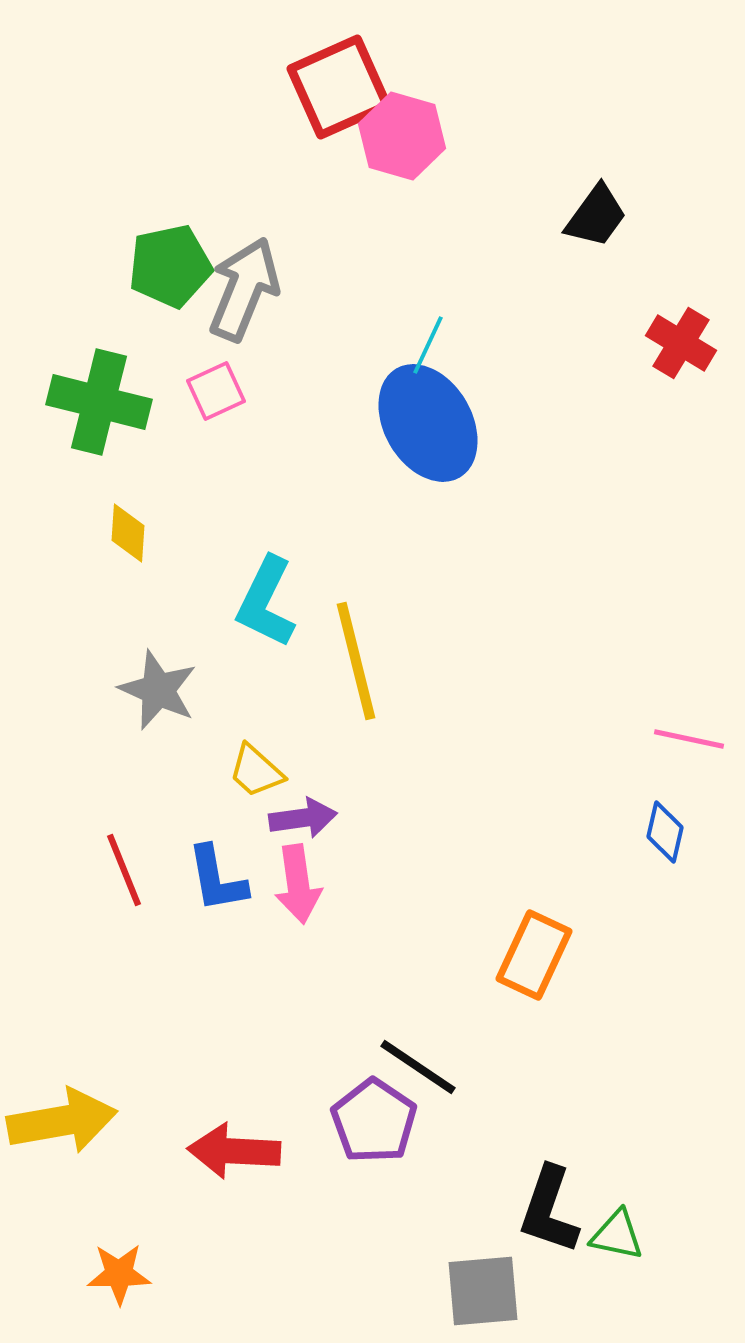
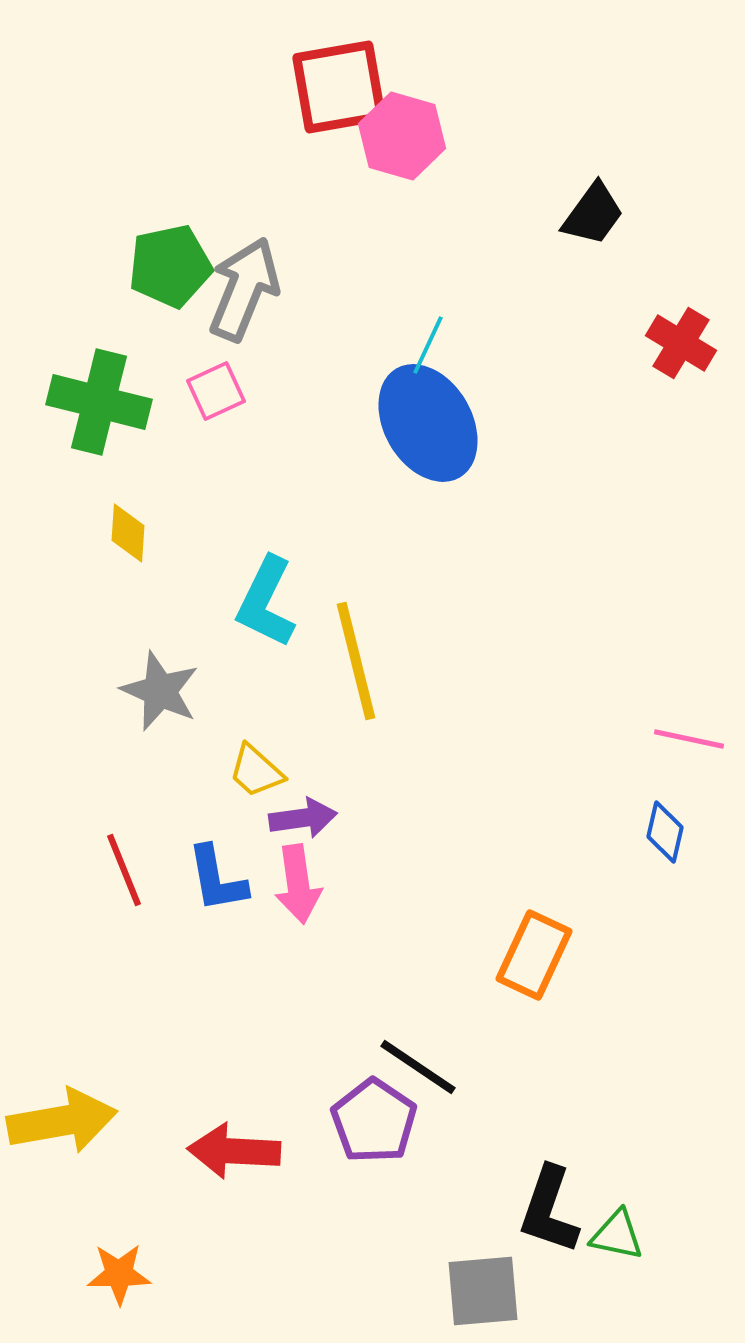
red square: rotated 14 degrees clockwise
black trapezoid: moved 3 px left, 2 px up
gray star: moved 2 px right, 1 px down
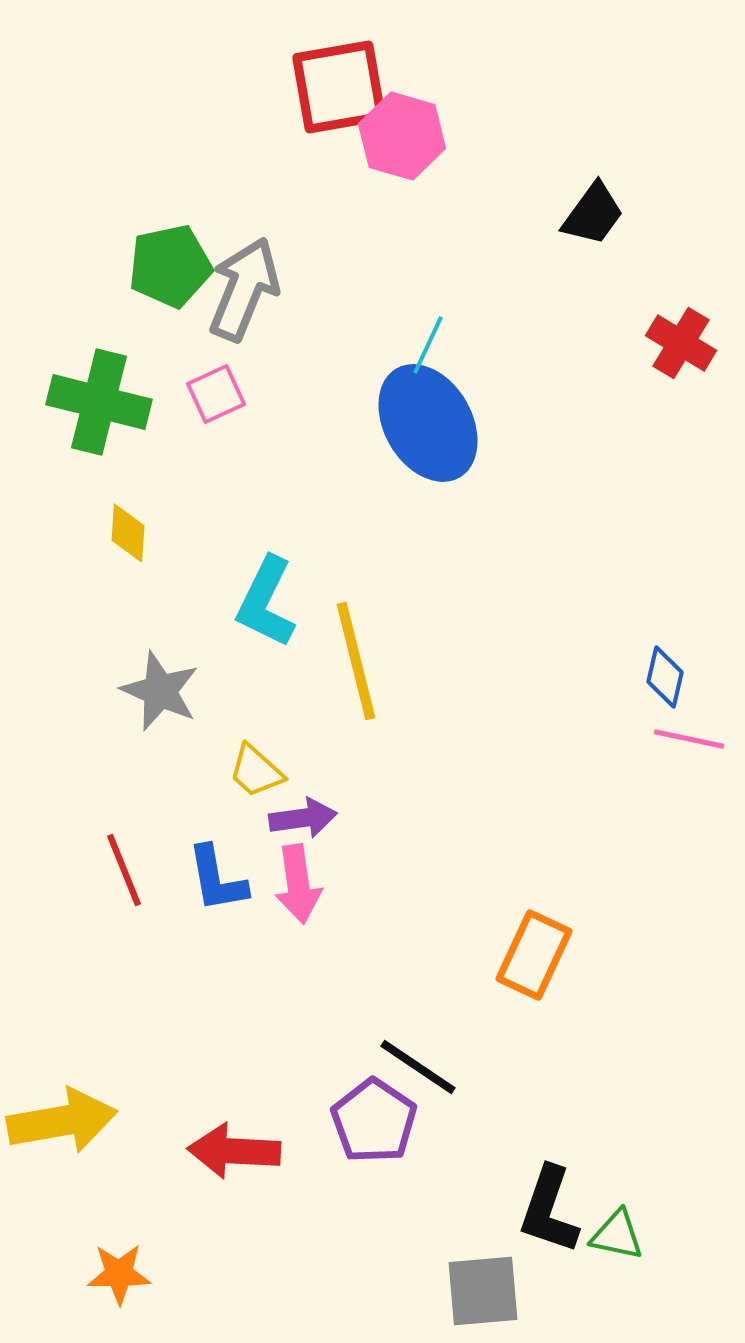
pink square: moved 3 px down
blue diamond: moved 155 px up
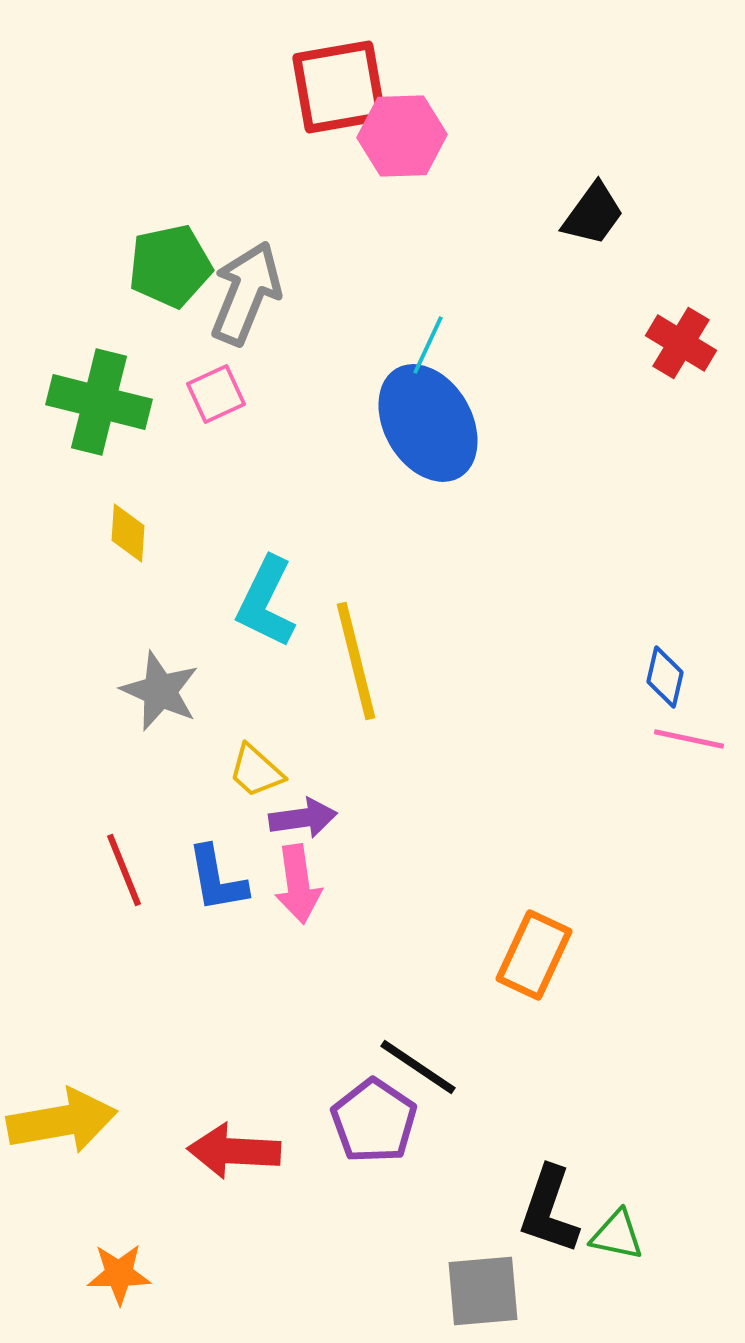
pink hexagon: rotated 18 degrees counterclockwise
gray arrow: moved 2 px right, 4 px down
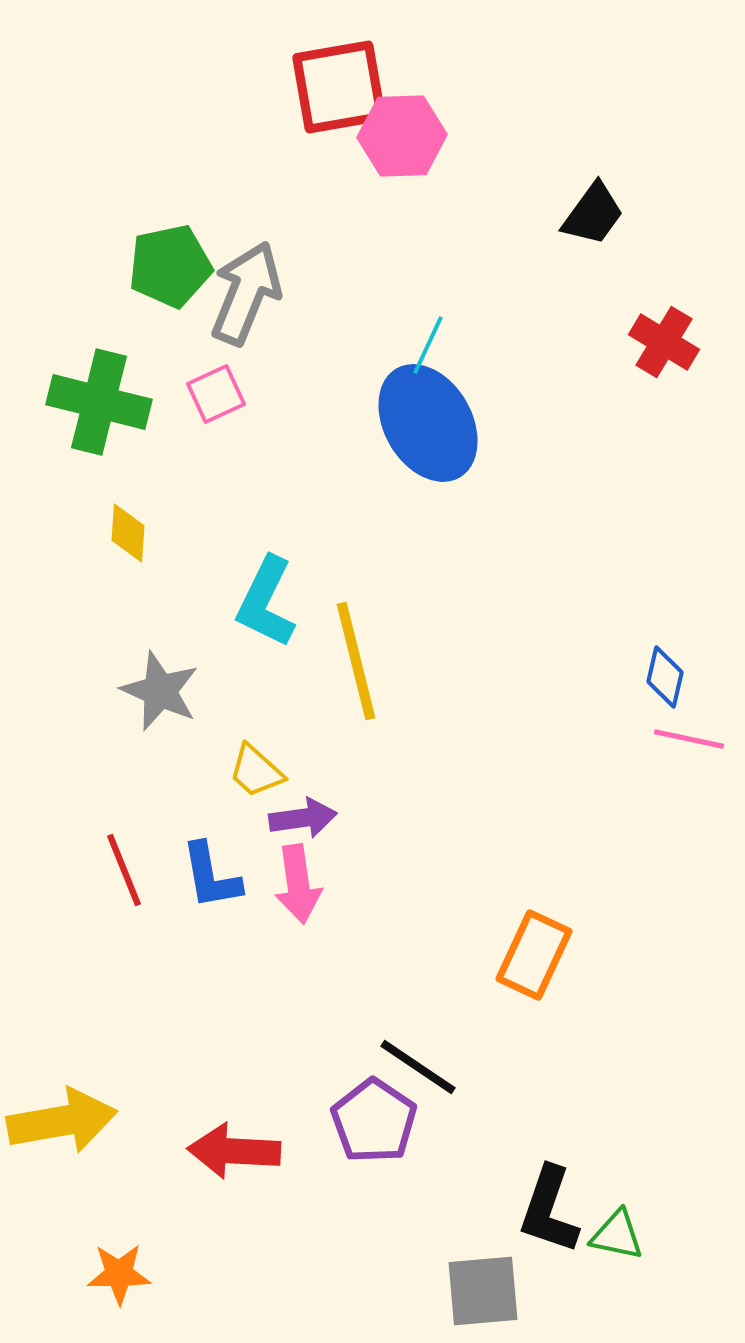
red cross: moved 17 px left, 1 px up
blue L-shape: moved 6 px left, 3 px up
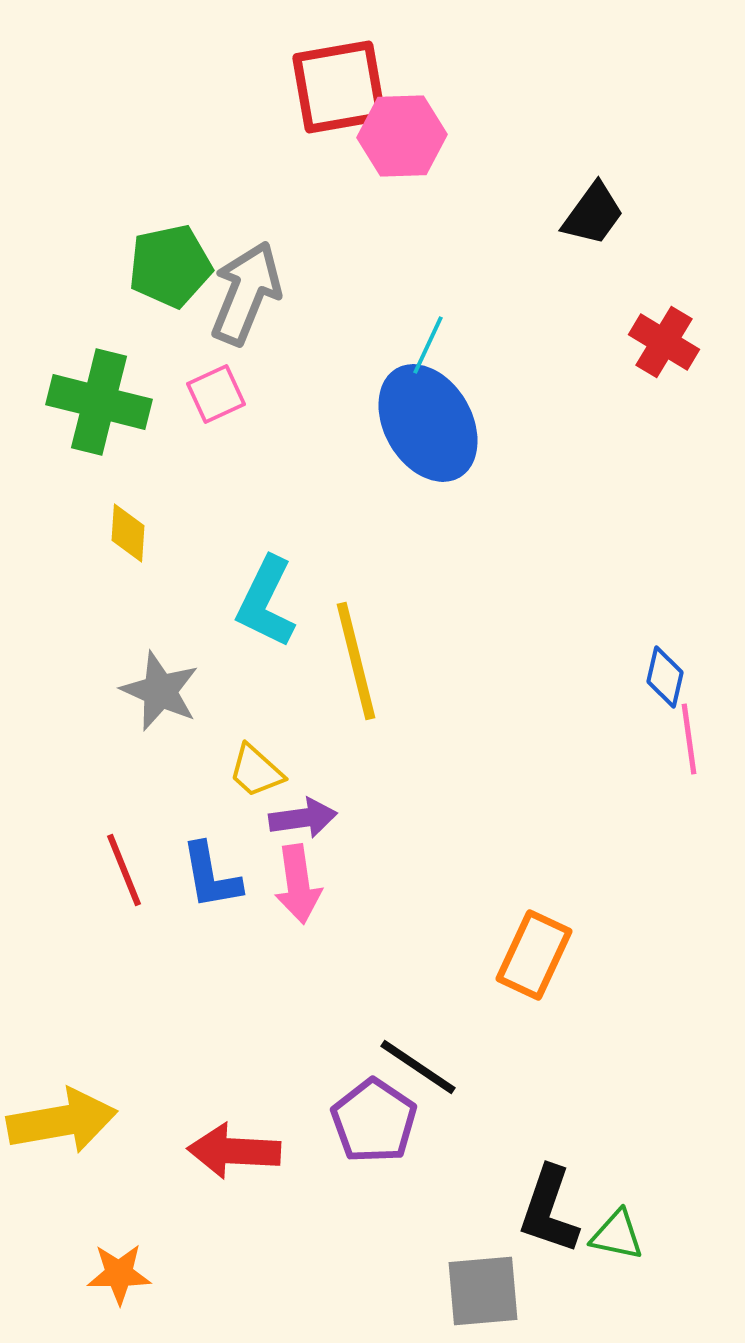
pink line: rotated 70 degrees clockwise
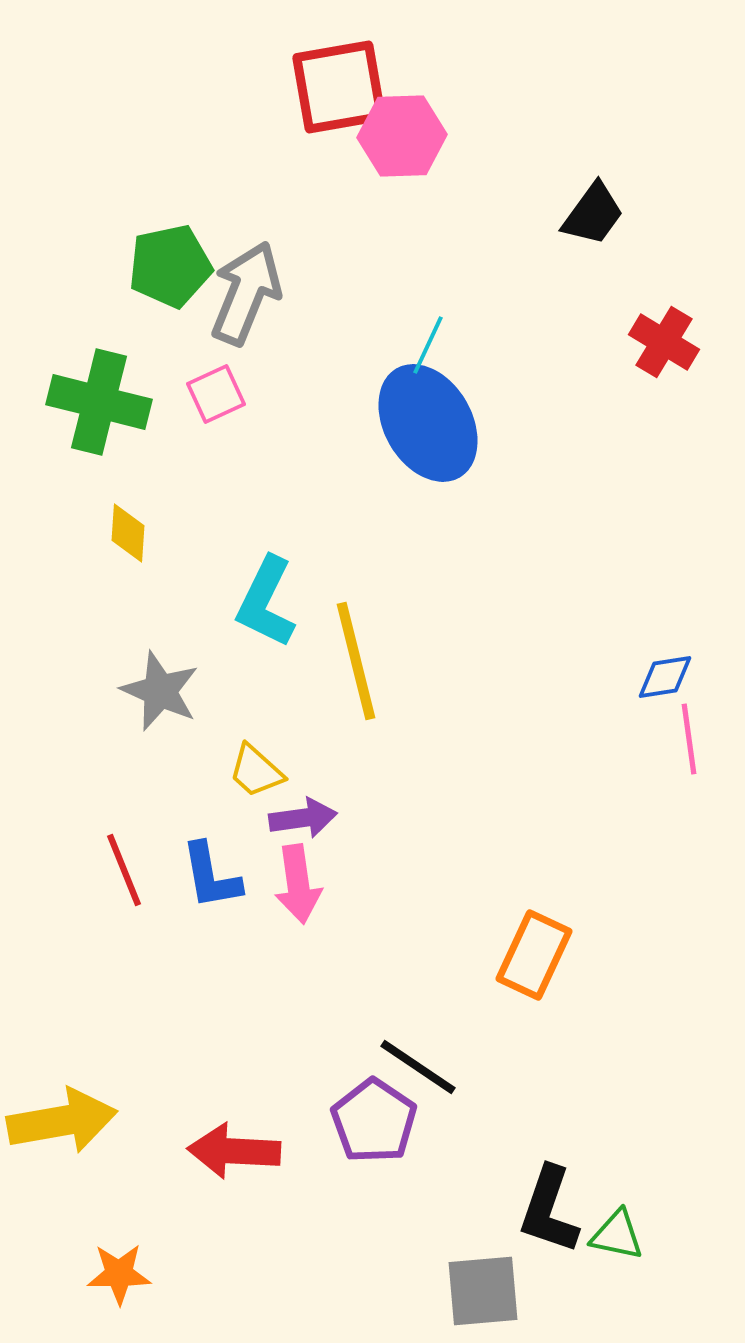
blue diamond: rotated 68 degrees clockwise
